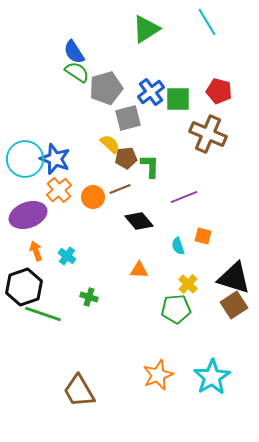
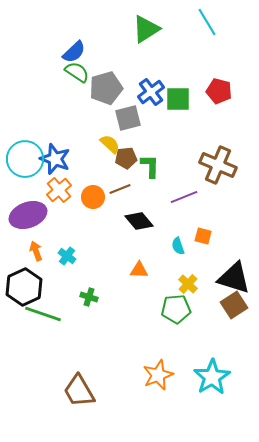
blue semicircle: rotated 100 degrees counterclockwise
brown cross: moved 10 px right, 31 px down
black hexagon: rotated 6 degrees counterclockwise
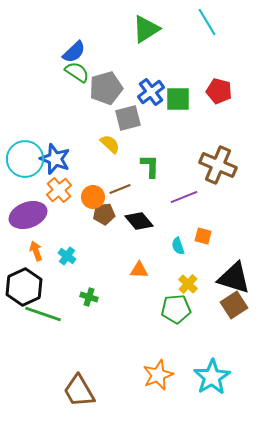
brown pentagon: moved 22 px left, 56 px down
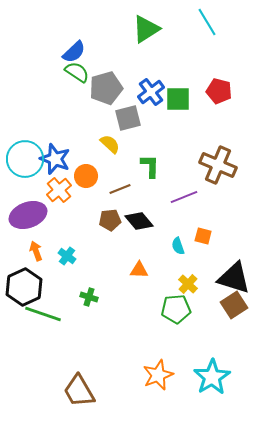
orange circle: moved 7 px left, 21 px up
brown pentagon: moved 6 px right, 6 px down
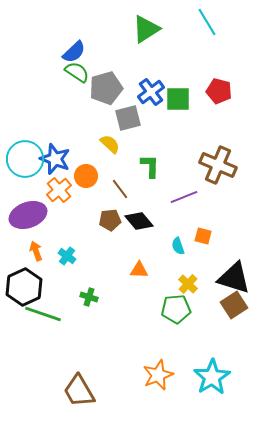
brown line: rotated 75 degrees clockwise
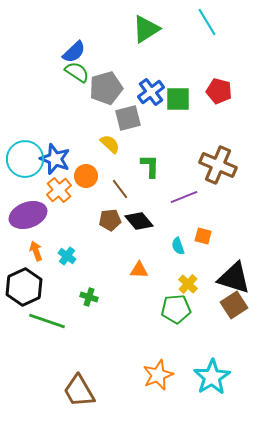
green line: moved 4 px right, 7 px down
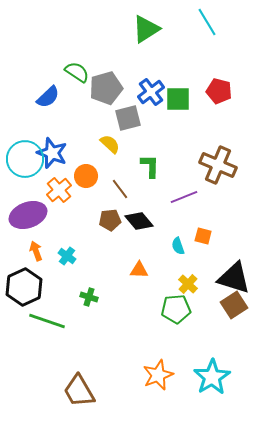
blue semicircle: moved 26 px left, 45 px down
blue star: moved 3 px left, 6 px up
